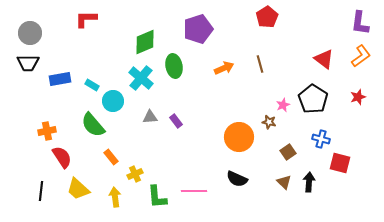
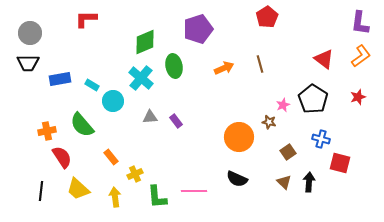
green semicircle: moved 11 px left
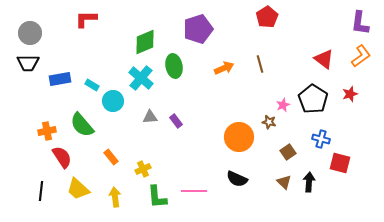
red star: moved 8 px left, 3 px up
yellow cross: moved 8 px right, 5 px up
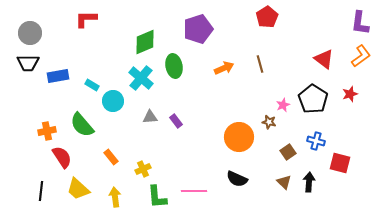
blue rectangle: moved 2 px left, 3 px up
blue cross: moved 5 px left, 2 px down
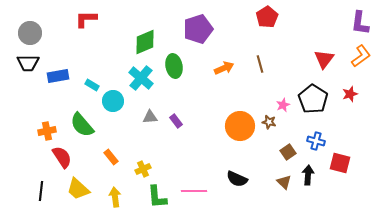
red triangle: rotated 30 degrees clockwise
orange circle: moved 1 px right, 11 px up
black arrow: moved 1 px left, 7 px up
